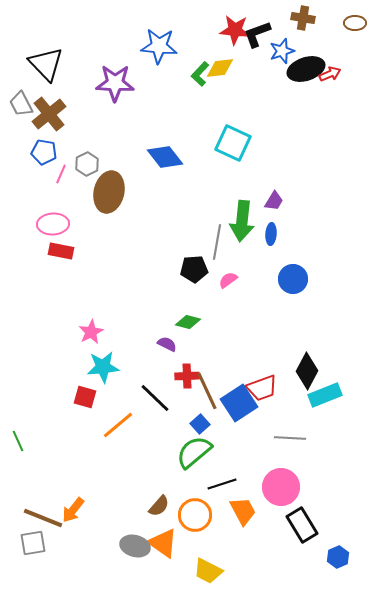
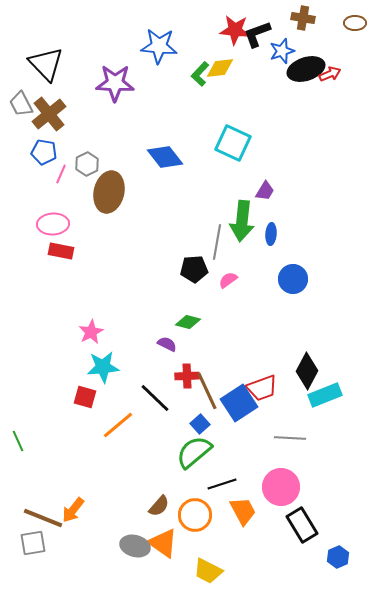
purple trapezoid at (274, 201): moved 9 px left, 10 px up
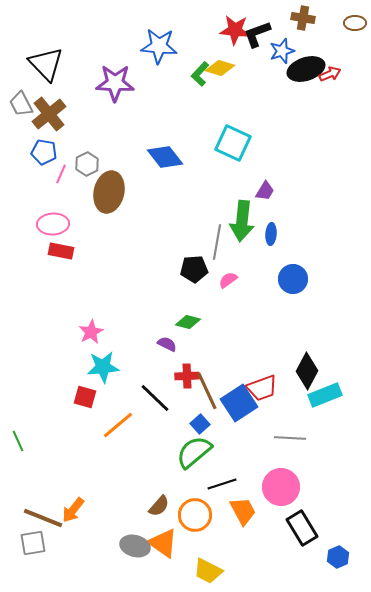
yellow diamond at (220, 68): rotated 24 degrees clockwise
black rectangle at (302, 525): moved 3 px down
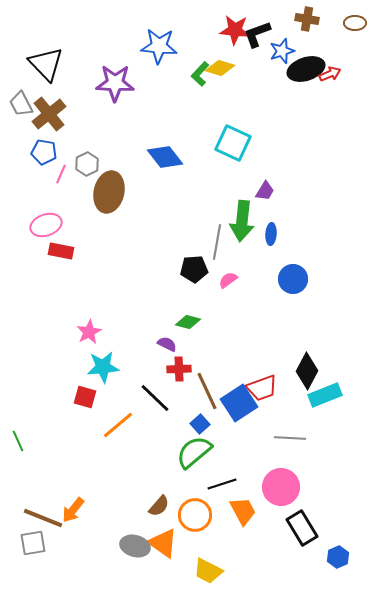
brown cross at (303, 18): moved 4 px right, 1 px down
pink ellipse at (53, 224): moved 7 px left, 1 px down; rotated 16 degrees counterclockwise
pink star at (91, 332): moved 2 px left
red cross at (187, 376): moved 8 px left, 7 px up
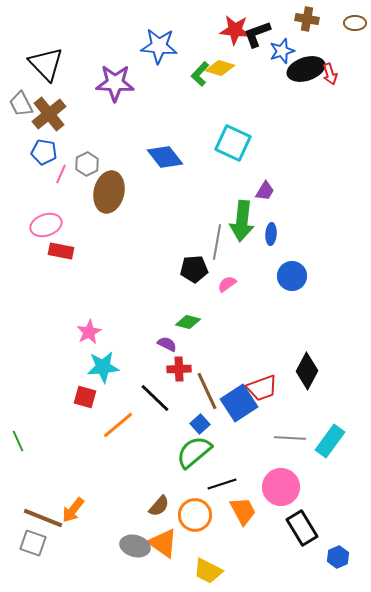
red arrow at (330, 74): rotated 95 degrees clockwise
blue circle at (293, 279): moved 1 px left, 3 px up
pink semicircle at (228, 280): moved 1 px left, 4 px down
cyan rectangle at (325, 395): moved 5 px right, 46 px down; rotated 32 degrees counterclockwise
gray square at (33, 543): rotated 28 degrees clockwise
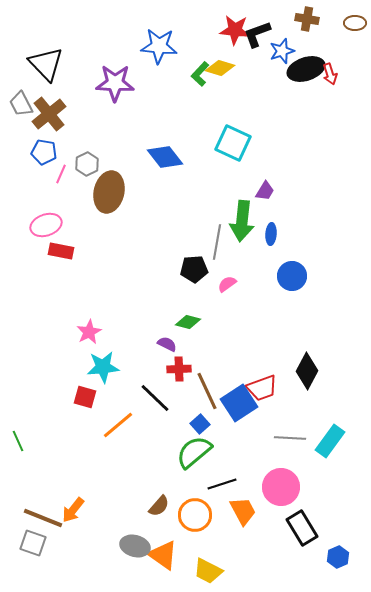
orange triangle at (163, 543): moved 12 px down
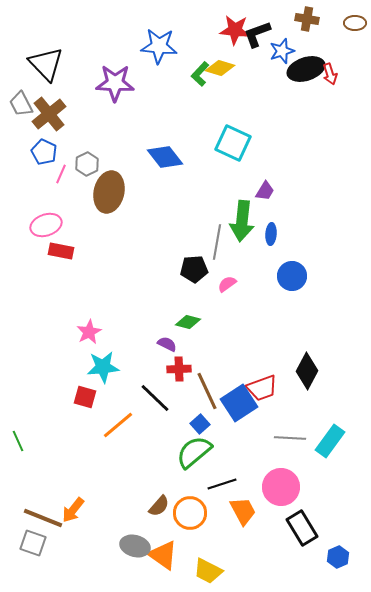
blue pentagon at (44, 152): rotated 15 degrees clockwise
orange circle at (195, 515): moved 5 px left, 2 px up
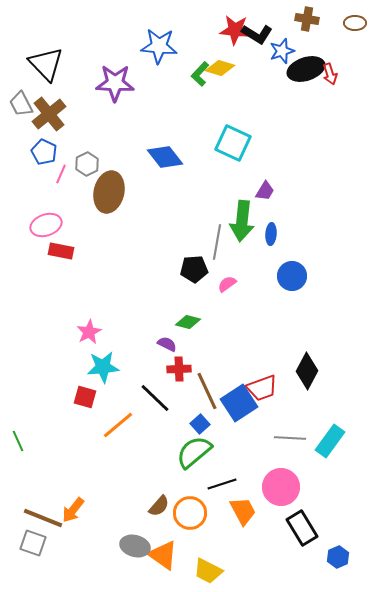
black L-shape at (257, 34): rotated 128 degrees counterclockwise
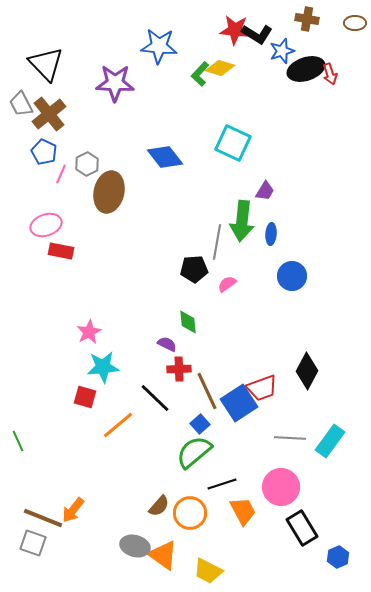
green diamond at (188, 322): rotated 70 degrees clockwise
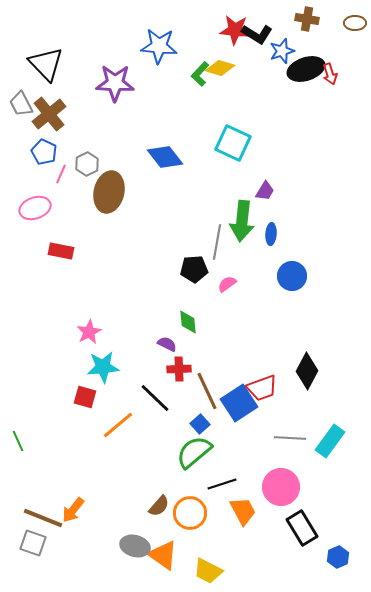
pink ellipse at (46, 225): moved 11 px left, 17 px up
